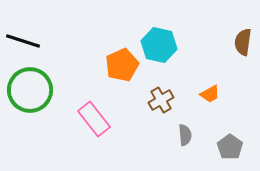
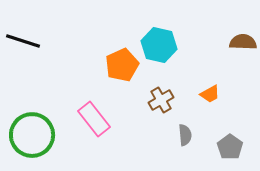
brown semicircle: rotated 84 degrees clockwise
green circle: moved 2 px right, 45 px down
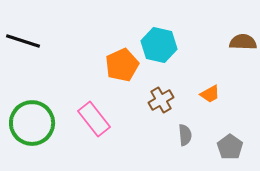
green circle: moved 12 px up
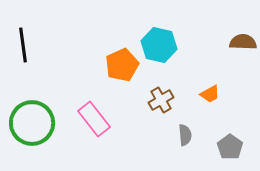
black line: moved 4 px down; rotated 64 degrees clockwise
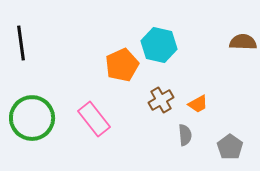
black line: moved 2 px left, 2 px up
orange trapezoid: moved 12 px left, 10 px down
green circle: moved 5 px up
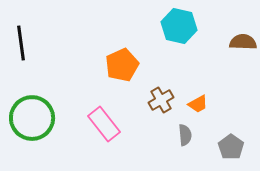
cyan hexagon: moved 20 px right, 19 px up
pink rectangle: moved 10 px right, 5 px down
gray pentagon: moved 1 px right
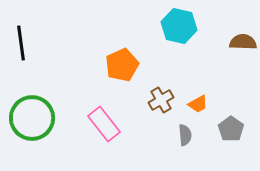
gray pentagon: moved 18 px up
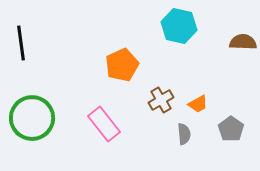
gray semicircle: moved 1 px left, 1 px up
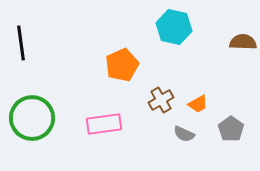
cyan hexagon: moved 5 px left, 1 px down
pink rectangle: rotated 60 degrees counterclockwise
gray semicircle: rotated 120 degrees clockwise
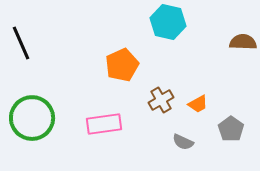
cyan hexagon: moved 6 px left, 5 px up
black line: rotated 16 degrees counterclockwise
gray semicircle: moved 1 px left, 8 px down
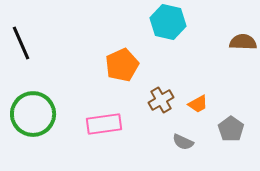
green circle: moved 1 px right, 4 px up
